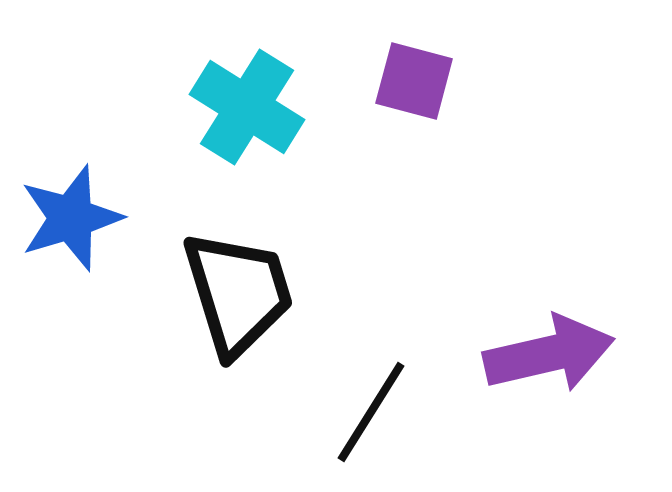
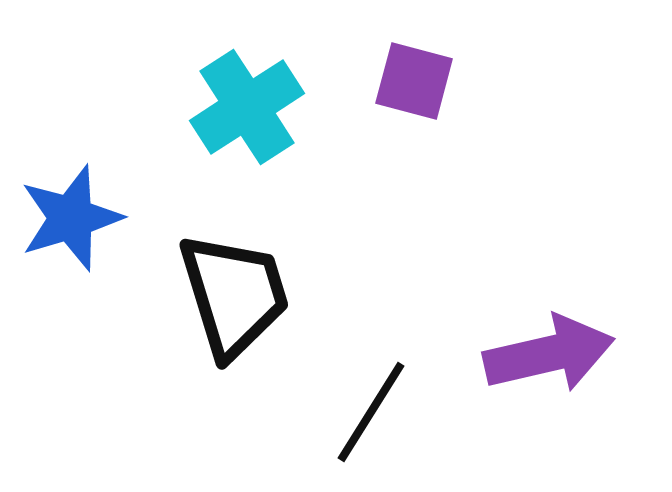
cyan cross: rotated 25 degrees clockwise
black trapezoid: moved 4 px left, 2 px down
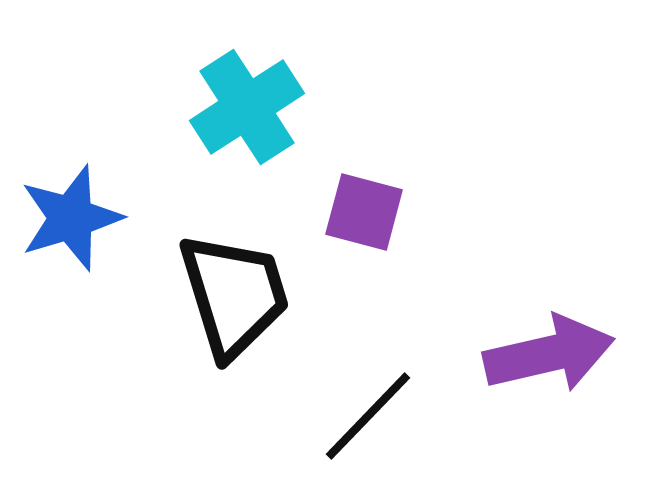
purple square: moved 50 px left, 131 px down
black line: moved 3 px left, 4 px down; rotated 12 degrees clockwise
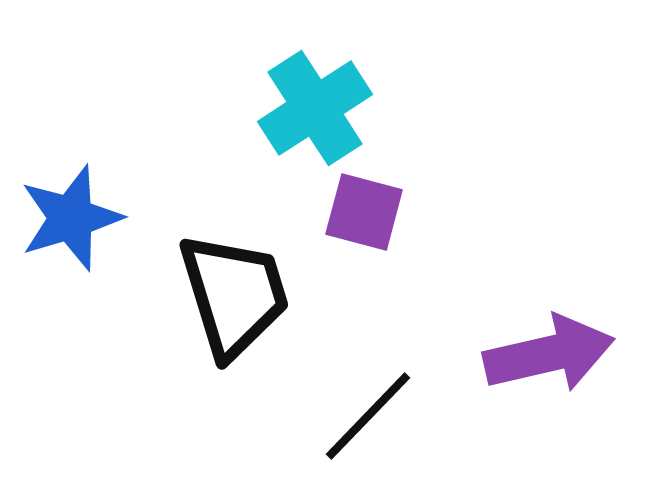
cyan cross: moved 68 px right, 1 px down
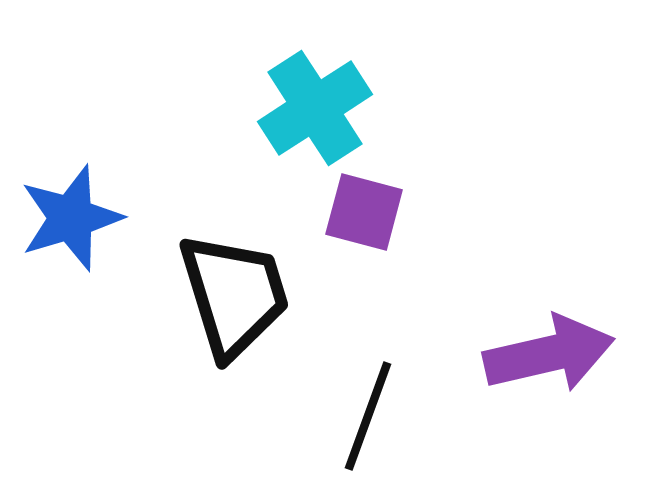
black line: rotated 24 degrees counterclockwise
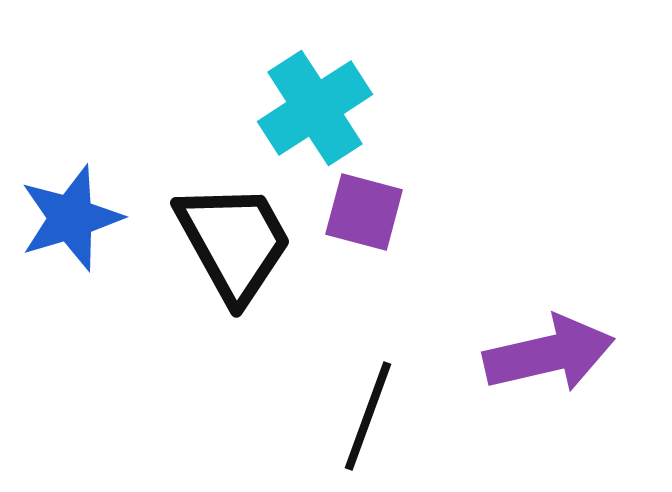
black trapezoid: moved 53 px up; rotated 12 degrees counterclockwise
